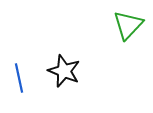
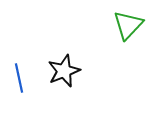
black star: rotated 28 degrees clockwise
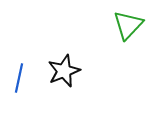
blue line: rotated 24 degrees clockwise
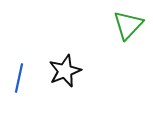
black star: moved 1 px right
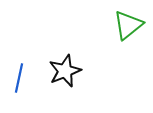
green triangle: rotated 8 degrees clockwise
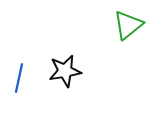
black star: rotated 12 degrees clockwise
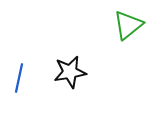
black star: moved 5 px right, 1 px down
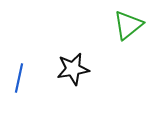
black star: moved 3 px right, 3 px up
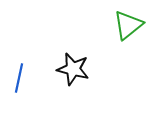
black star: rotated 24 degrees clockwise
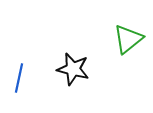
green triangle: moved 14 px down
